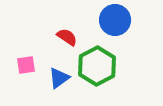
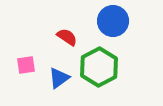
blue circle: moved 2 px left, 1 px down
green hexagon: moved 2 px right, 1 px down
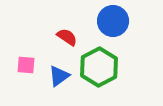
pink square: rotated 12 degrees clockwise
blue triangle: moved 2 px up
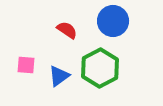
red semicircle: moved 7 px up
green hexagon: moved 1 px right, 1 px down
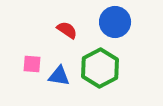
blue circle: moved 2 px right, 1 px down
pink square: moved 6 px right, 1 px up
blue triangle: rotated 45 degrees clockwise
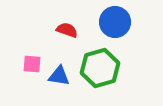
red semicircle: rotated 15 degrees counterclockwise
green hexagon: rotated 12 degrees clockwise
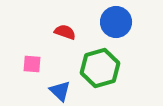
blue circle: moved 1 px right
red semicircle: moved 2 px left, 2 px down
blue triangle: moved 1 px right, 15 px down; rotated 35 degrees clockwise
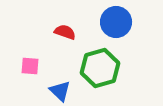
pink square: moved 2 px left, 2 px down
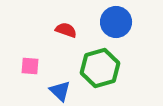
red semicircle: moved 1 px right, 2 px up
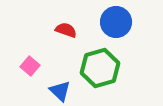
pink square: rotated 36 degrees clockwise
